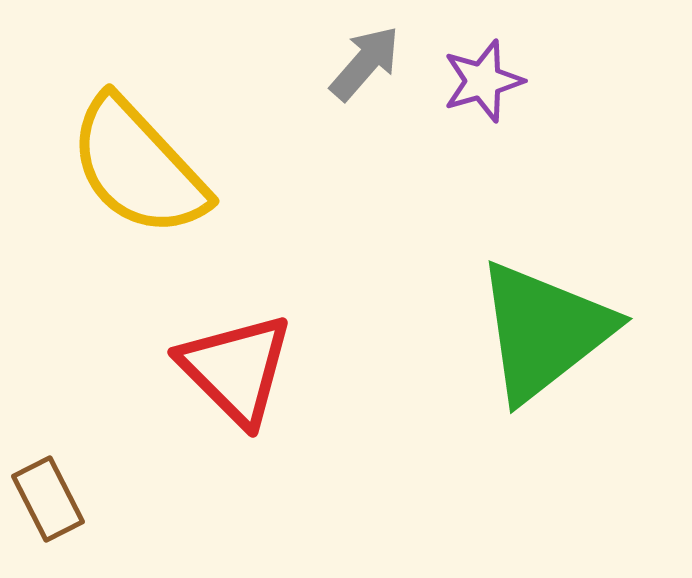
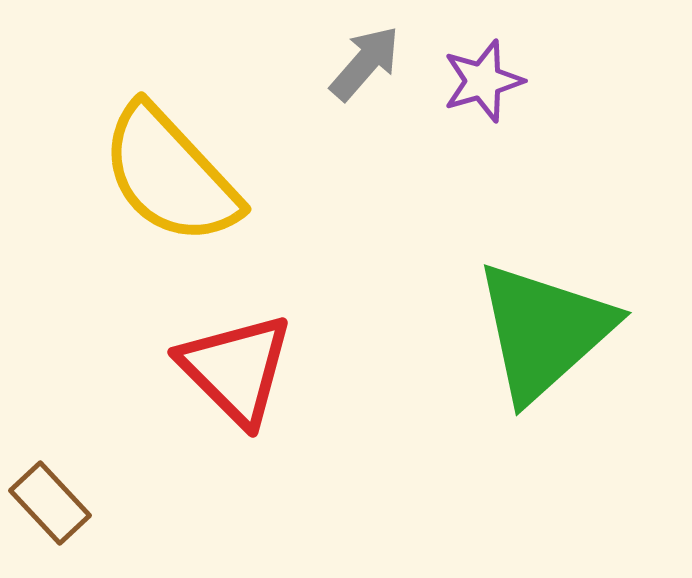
yellow semicircle: moved 32 px right, 8 px down
green triangle: rotated 4 degrees counterclockwise
brown rectangle: moved 2 px right, 4 px down; rotated 16 degrees counterclockwise
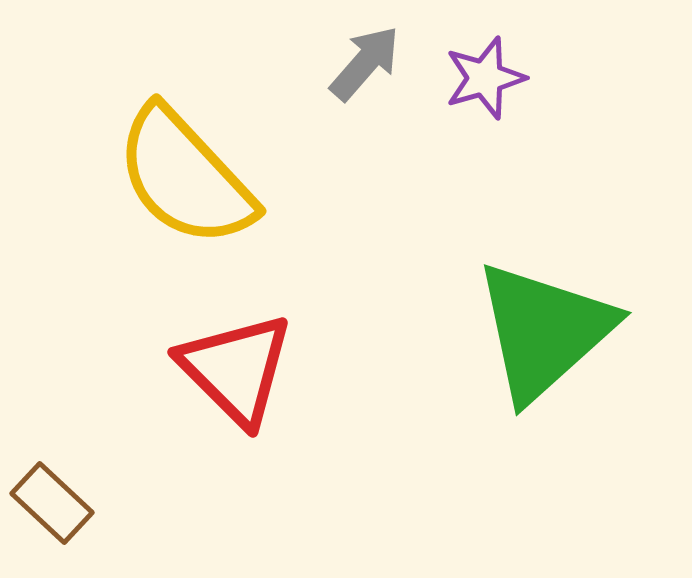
purple star: moved 2 px right, 3 px up
yellow semicircle: moved 15 px right, 2 px down
brown rectangle: moved 2 px right; rotated 4 degrees counterclockwise
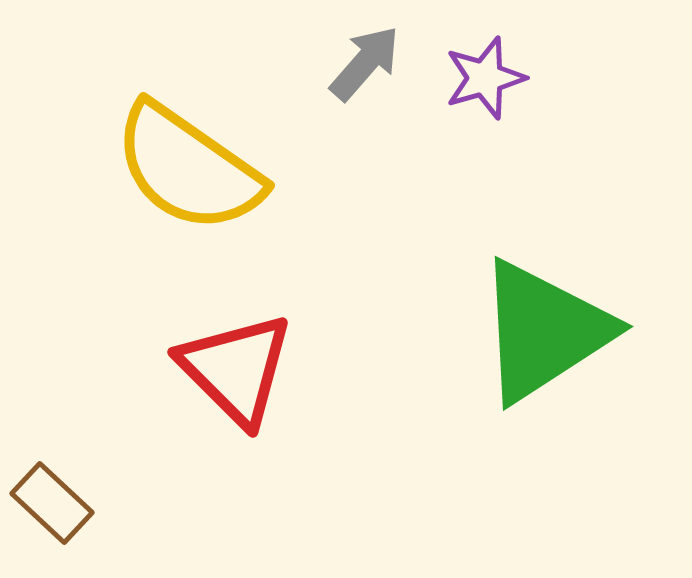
yellow semicircle: moved 3 px right, 9 px up; rotated 12 degrees counterclockwise
green triangle: rotated 9 degrees clockwise
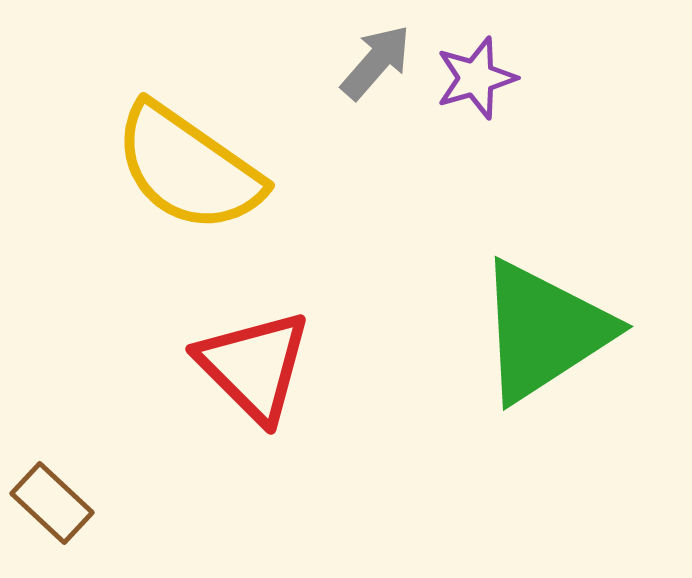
gray arrow: moved 11 px right, 1 px up
purple star: moved 9 px left
red triangle: moved 18 px right, 3 px up
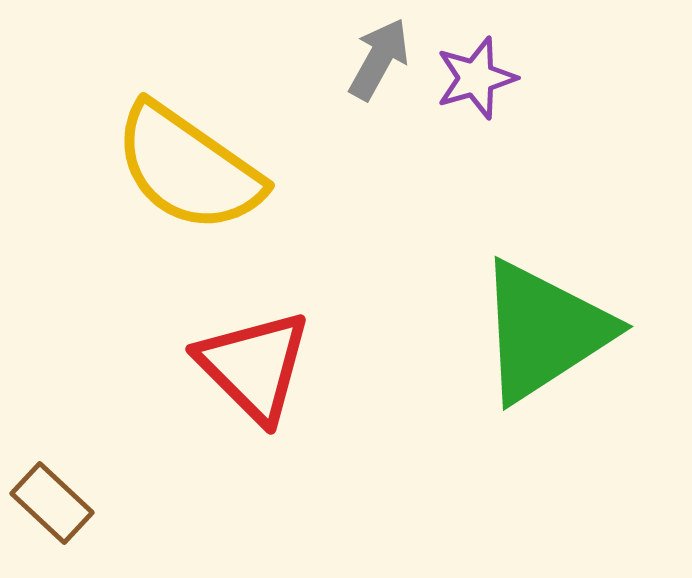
gray arrow: moved 3 px right, 3 px up; rotated 12 degrees counterclockwise
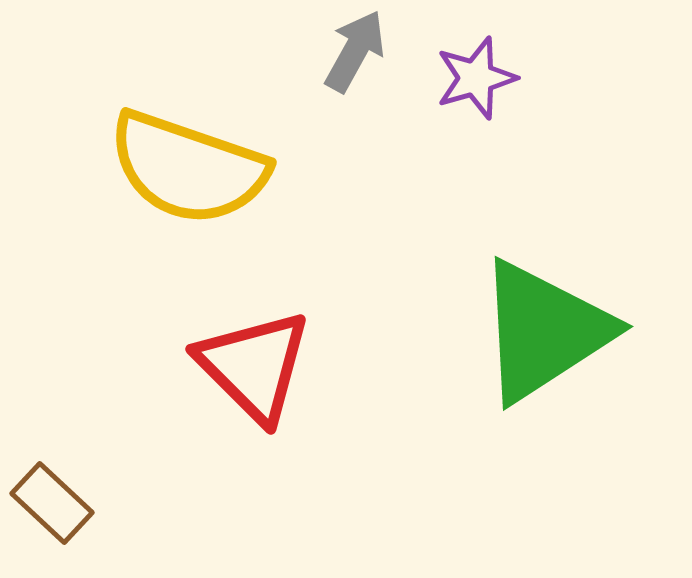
gray arrow: moved 24 px left, 8 px up
yellow semicircle: rotated 16 degrees counterclockwise
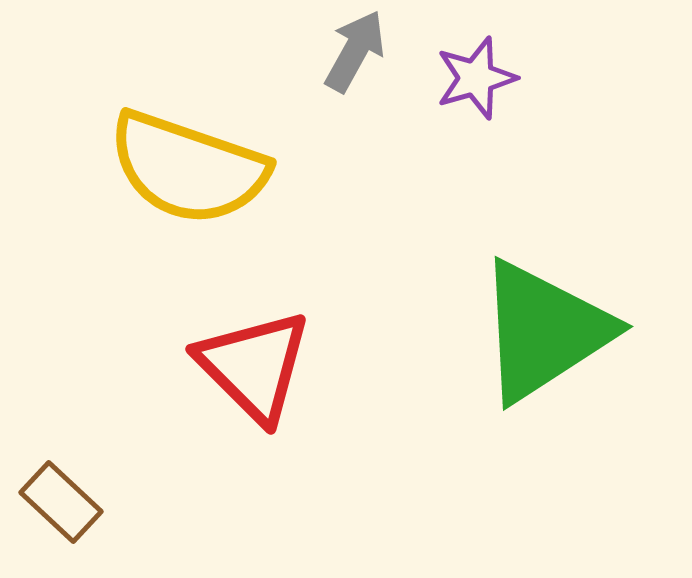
brown rectangle: moved 9 px right, 1 px up
